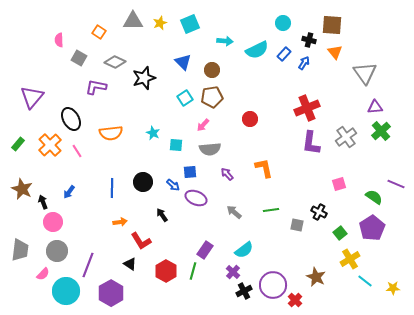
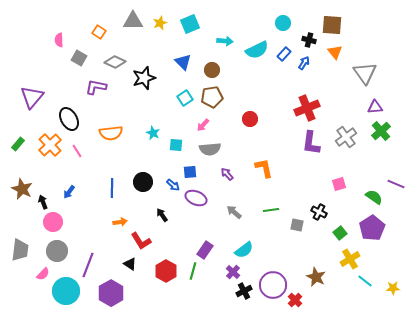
black ellipse at (71, 119): moved 2 px left
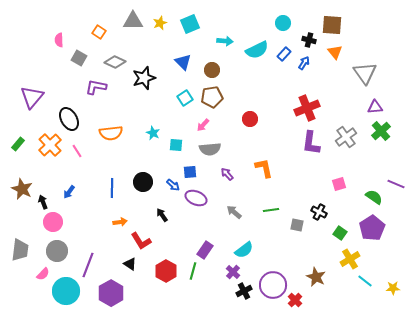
green square at (340, 233): rotated 16 degrees counterclockwise
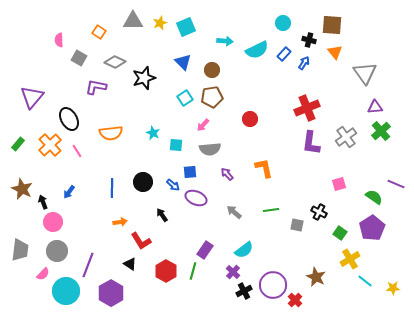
cyan square at (190, 24): moved 4 px left, 3 px down
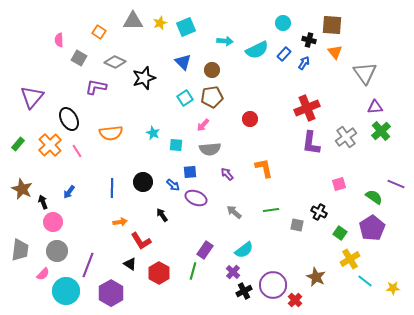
red hexagon at (166, 271): moved 7 px left, 2 px down
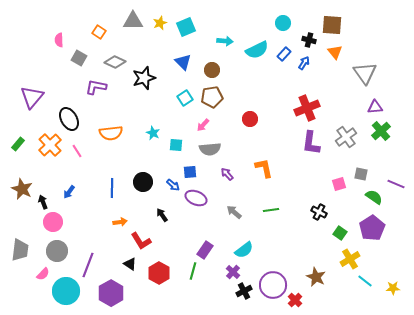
gray square at (297, 225): moved 64 px right, 51 px up
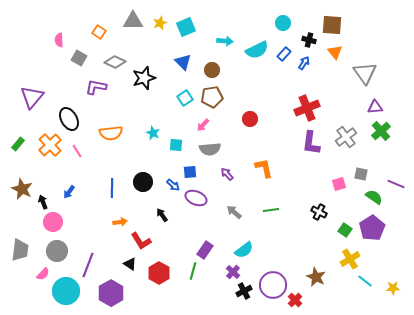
green square at (340, 233): moved 5 px right, 3 px up
